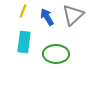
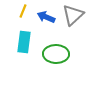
blue arrow: moved 1 px left; rotated 36 degrees counterclockwise
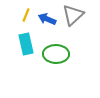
yellow line: moved 3 px right, 4 px down
blue arrow: moved 1 px right, 2 px down
cyan rectangle: moved 2 px right, 2 px down; rotated 20 degrees counterclockwise
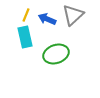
cyan rectangle: moved 1 px left, 7 px up
green ellipse: rotated 20 degrees counterclockwise
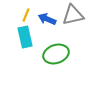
gray triangle: rotated 30 degrees clockwise
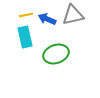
yellow line: rotated 56 degrees clockwise
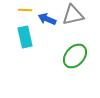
yellow line: moved 1 px left, 5 px up; rotated 16 degrees clockwise
green ellipse: moved 19 px right, 2 px down; rotated 30 degrees counterclockwise
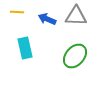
yellow line: moved 8 px left, 2 px down
gray triangle: moved 3 px right, 1 px down; rotated 15 degrees clockwise
cyan rectangle: moved 11 px down
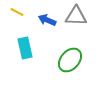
yellow line: rotated 24 degrees clockwise
blue arrow: moved 1 px down
green ellipse: moved 5 px left, 4 px down
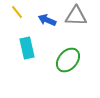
yellow line: rotated 24 degrees clockwise
cyan rectangle: moved 2 px right
green ellipse: moved 2 px left
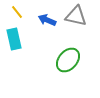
gray triangle: rotated 10 degrees clockwise
cyan rectangle: moved 13 px left, 9 px up
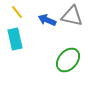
gray triangle: moved 4 px left
cyan rectangle: moved 1 px right
